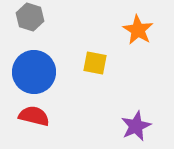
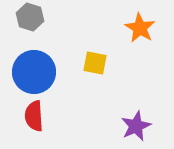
orange star: moved 2 px right, 2 px up
red semicircle: rotated 108 degrees counterclockwise
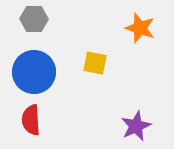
gray hexagon: moved 4 px right, 2 px down; rotated 16 degrees counterclockwise
orange star: rotated 12 degrees counterclockwise
red semicircle: moved 3 px left, 4 px down
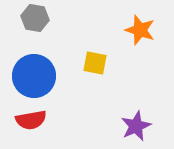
gray hexagon: moved 1 px right, 1 px up; rotated 8 degrees clockwise
orange star: moved 2 px down
blue circle: moved 4 px down
red semicircle: rotated 96 degrees counterclockwise
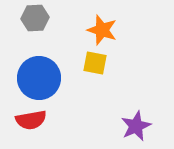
gray hexagon: rotated 12 degrees counterclockwise
orange star: moved 38 px left
blue circle: moved 5 px right, 2 px down
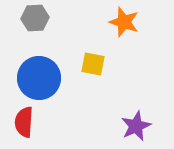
orange star: moved 22 px right, 8 px up
yellow square: moved 2 px left, 1 px down
red semicircle: moved 7 px left, 2 px down; rotated 104 degrees clockwise
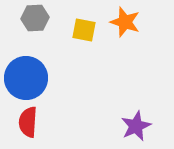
orange star: moved 1 px right
yellow square: moved 9 px left, 34 px up
blue circle: moved 13 px left
red semicircle: moved 4 px right
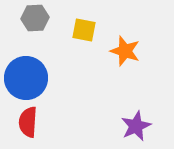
orange star: moved 29 px down
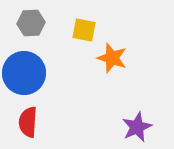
gray hexagon: moved 4 px left, 5 px down
orange star: moved 13 px left, 7 px down
blue circle: moved 2 px left, 5 px up
purple star: moved 1 px right, 1 px down
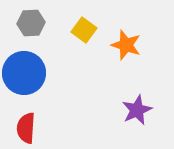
yellow square: rotated 25 degrees clockwise
orange star: moved 14 px right, 13 px up
red semicircle: moved 2 px left, 6 px down
purple star: moved 17 px up
